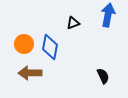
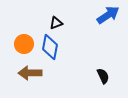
blue arrow: rotated 45 degrees clockwise
black triangle: moved 17 px left
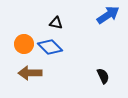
black triangle: rotated 32 degrees clockwise
blue diamond: rotated 55 degrees counterclockwise
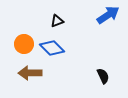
black triangle: moved 1 px right, 2 px up; rotated 32 degrees counterclockwise
blue diamond: moved 2 px right, 1 px down
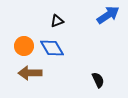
orange circle: moved 2 px down
blue diamond: rotated 15 degrees clockwise
black semicircle: moved 5 px left, 4 px down
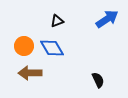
blue arrow: moved 1 px left, 4 px down
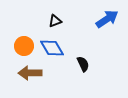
black triangle: moved 2 px left
black semicircle: moved 15 px left, 16 px up
